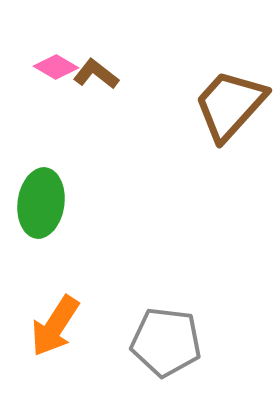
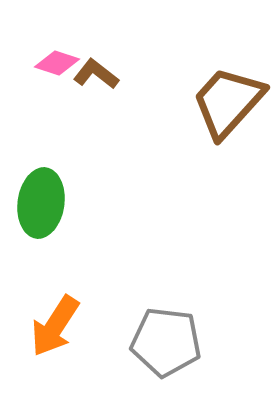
pink diamond: moved 1 px right, 4 px up; rotated 12 degrees counterclockwise
brown trapezoid: moved 2 px left, 3 px up
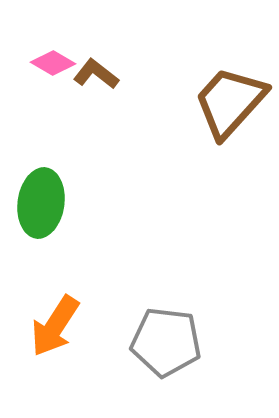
pink diamond: moved 4 px left; rotated 12 degrees clockwise
brown trapezoid: moved 2 px right
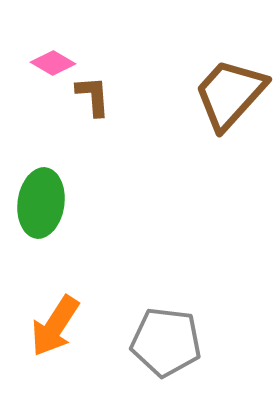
brown L-shape: moved 3 px left, 22 px down; rotated 48 degrees clockwise
brown trapezoid: moved 8 px up
